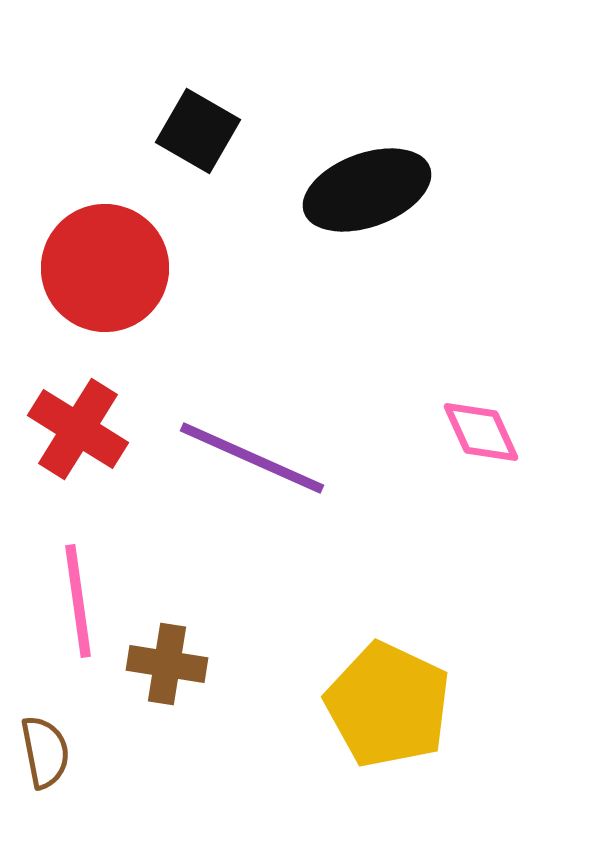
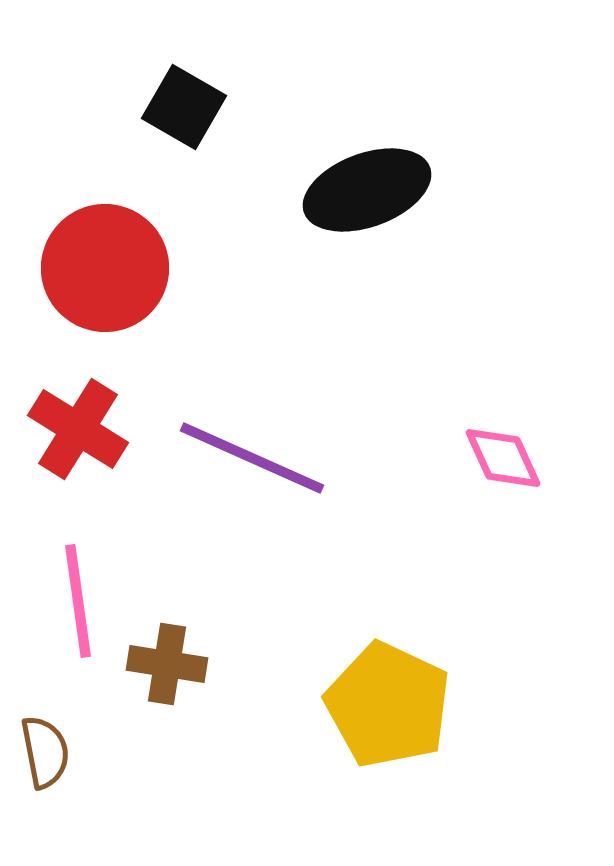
black square: moved 14 px left, 24 px up
pink diamond: moved 22 px right, 26 px down
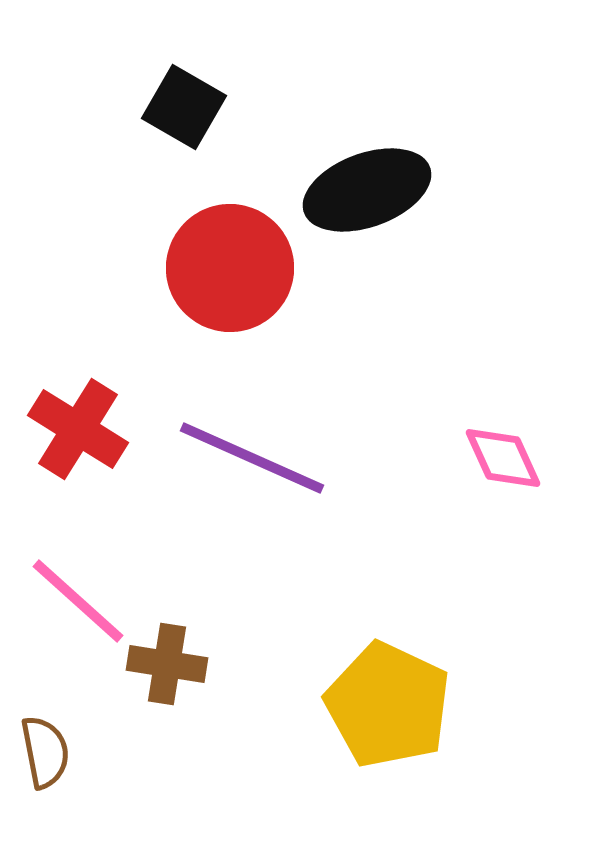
red circle: moved 125 px right
pink line: rotated 40 degrees counterclockwise
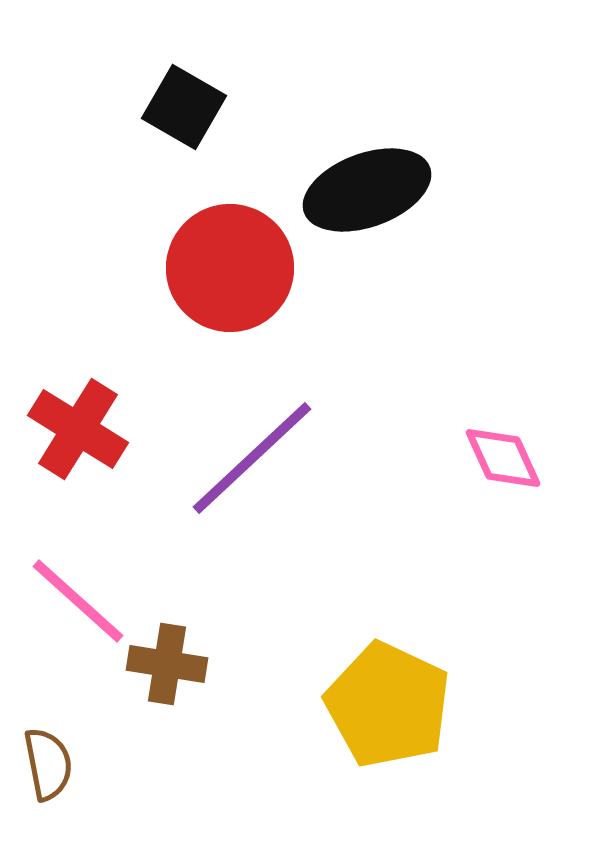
purple line: rotated 67 degrees counterclockwise
brown semicircle: moved 3 px right, 12 px down
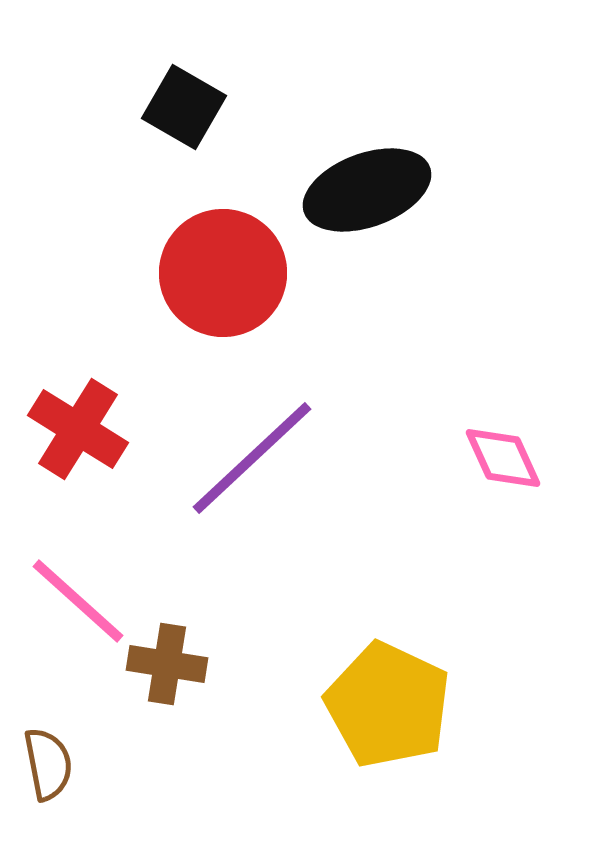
red circle: moved 7 px left, 5 px down
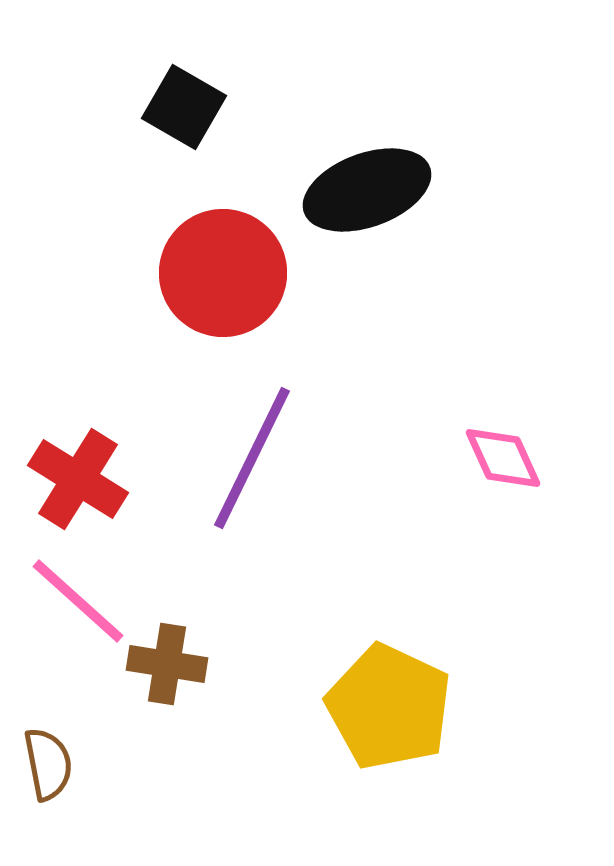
red cross: moved 50 px down
purple line: rotated 21 degrees counterclockwise
yellow pentagon: moved 1 px right, 2 px down
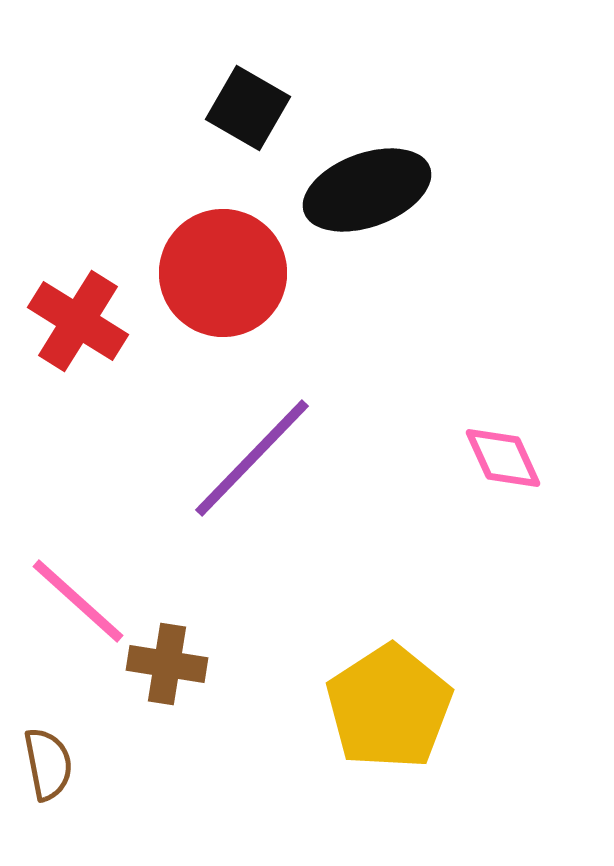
black square: moved 64 px right, 1 px down
purple line: rotated 18 degrees clockwise
red cross: moved 158 px up
yellow pentagon: rotated 14 degrees clockwise
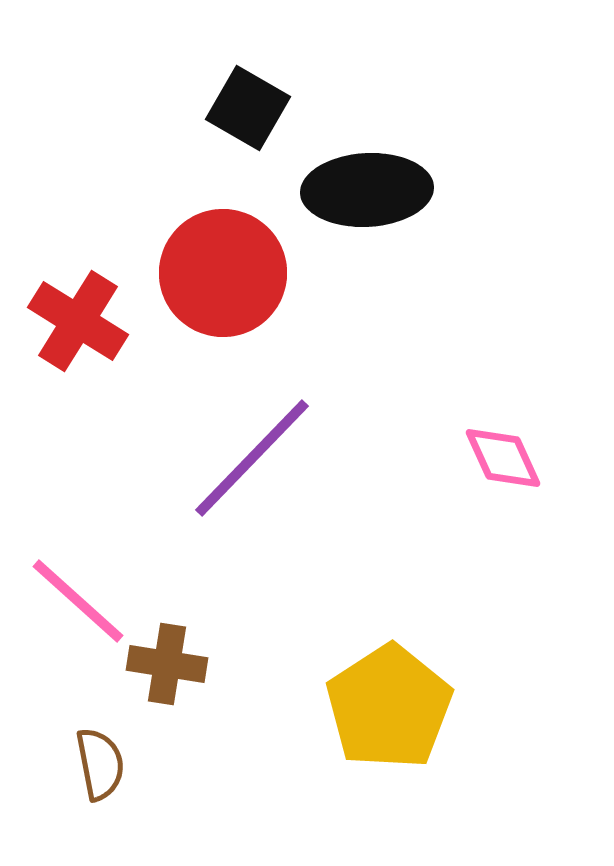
black ellipse: rotated 17 degrees clockwise
brown semicircle: moved 52 px right
